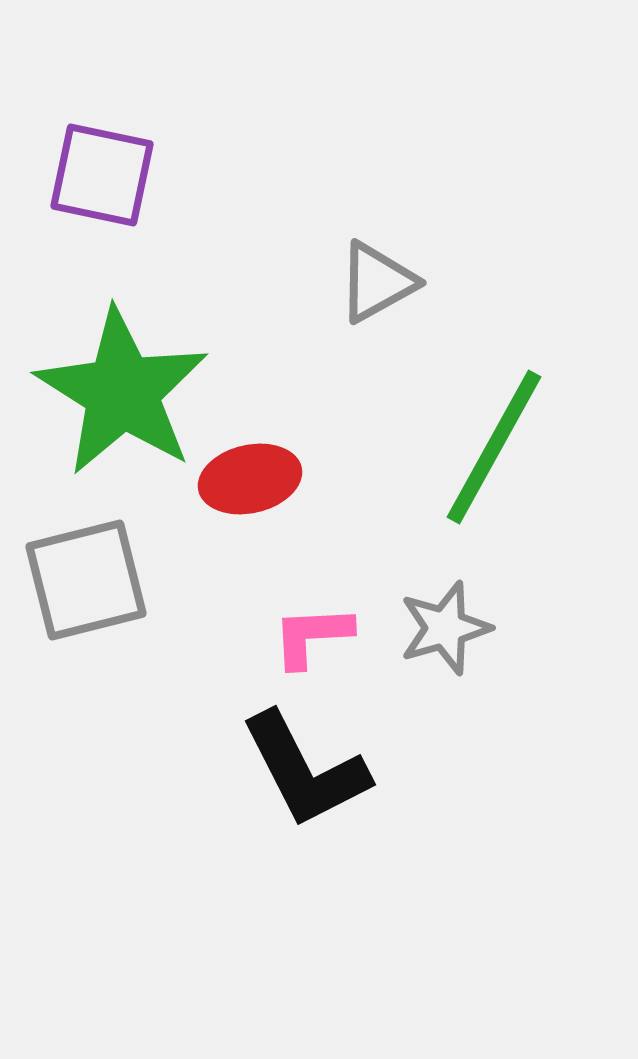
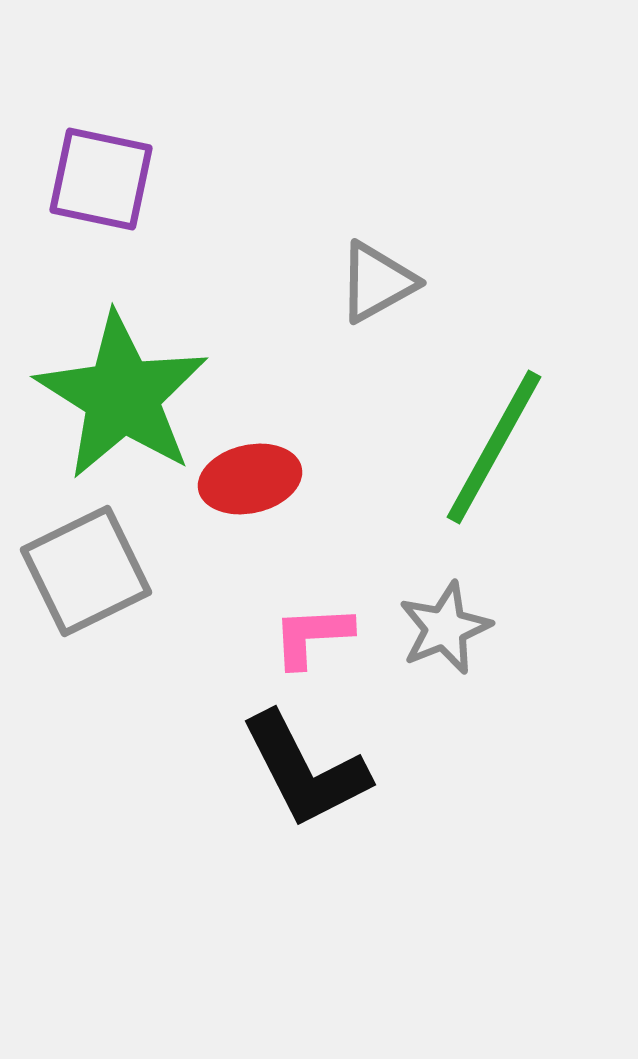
purple square: moved 1 px left, 4 px down
green star: moved 4 px down
gray square: moved 9 px up; rotated 12 degrees counterclockwise
gray star: rotated 6 degrees counterclockwise
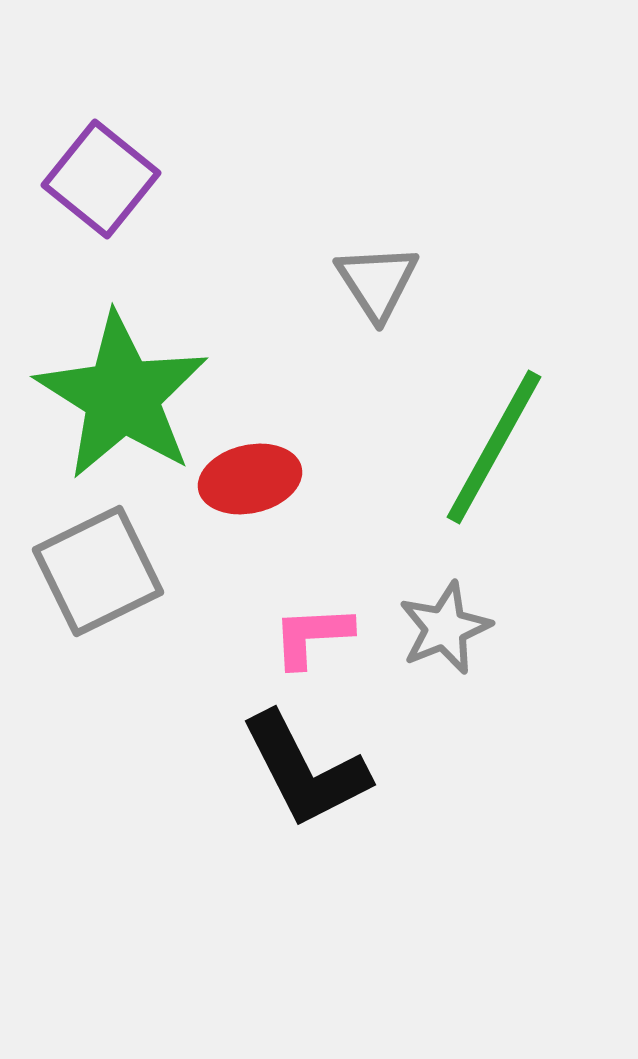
purple square: rotated 27 degrees clockwise
gray triangle: rotated 34 degrees counterclockwise
gray square: moved 12 px right
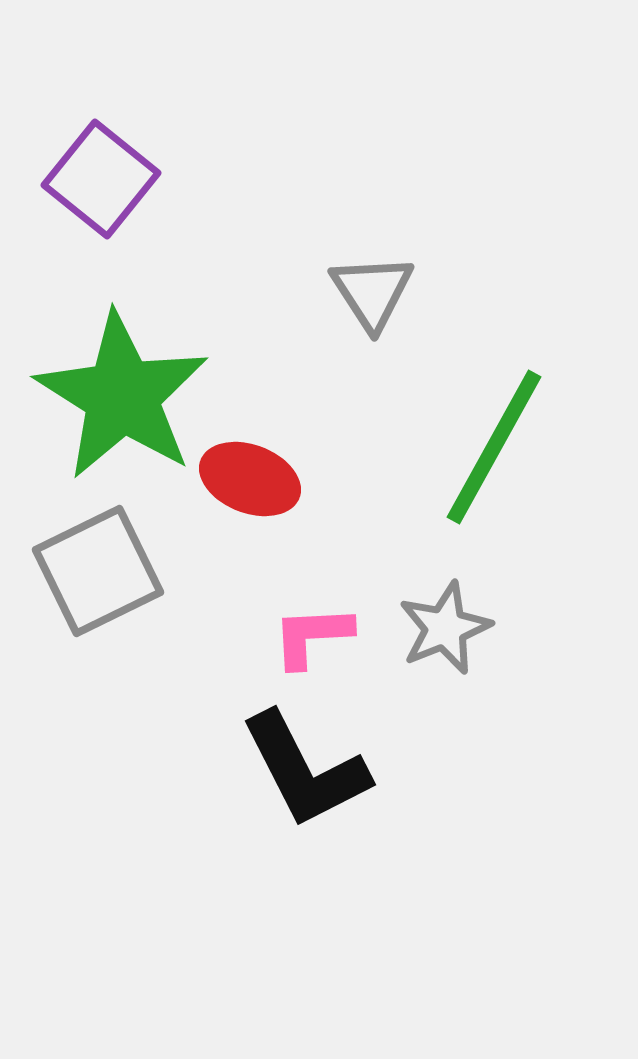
gray triangle: moved 5 px left, 10 px down
red ellipse: rotated 34 degrees clockwise
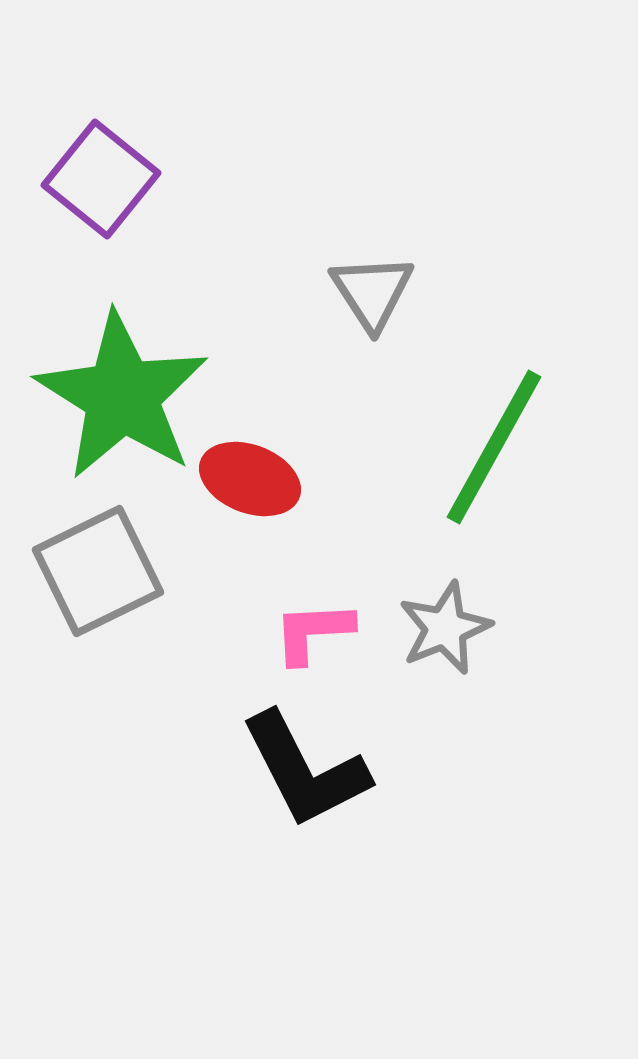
pink L-shape: moved 1 px right, 4 px up
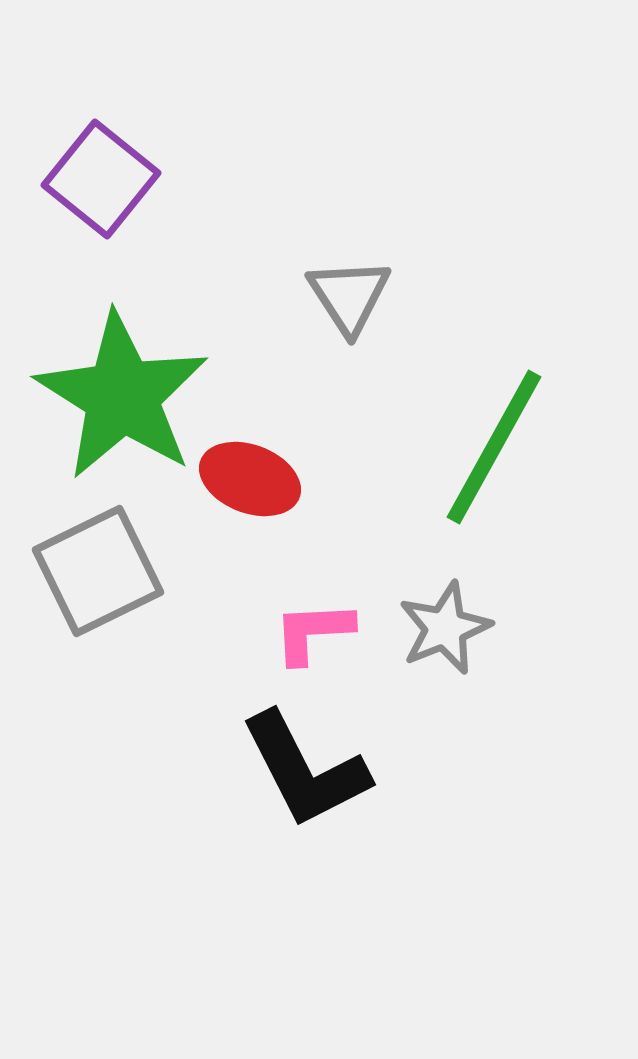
gray triangle: moved 23 px left, 4 px down
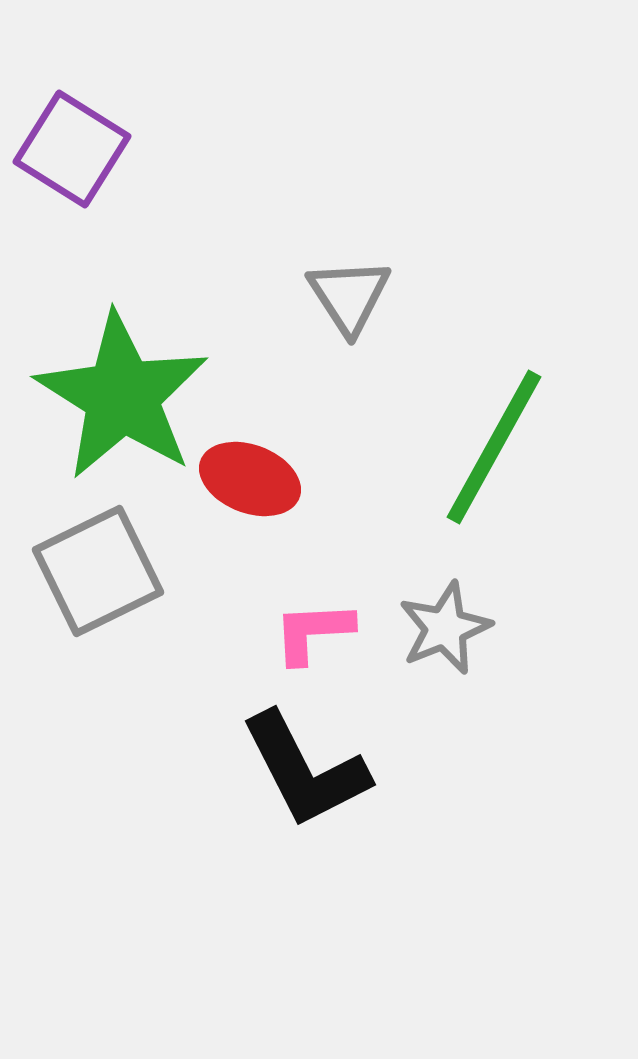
purple square: moved 29 px left, 30 px up; rotated 7 degrees counterclockwise
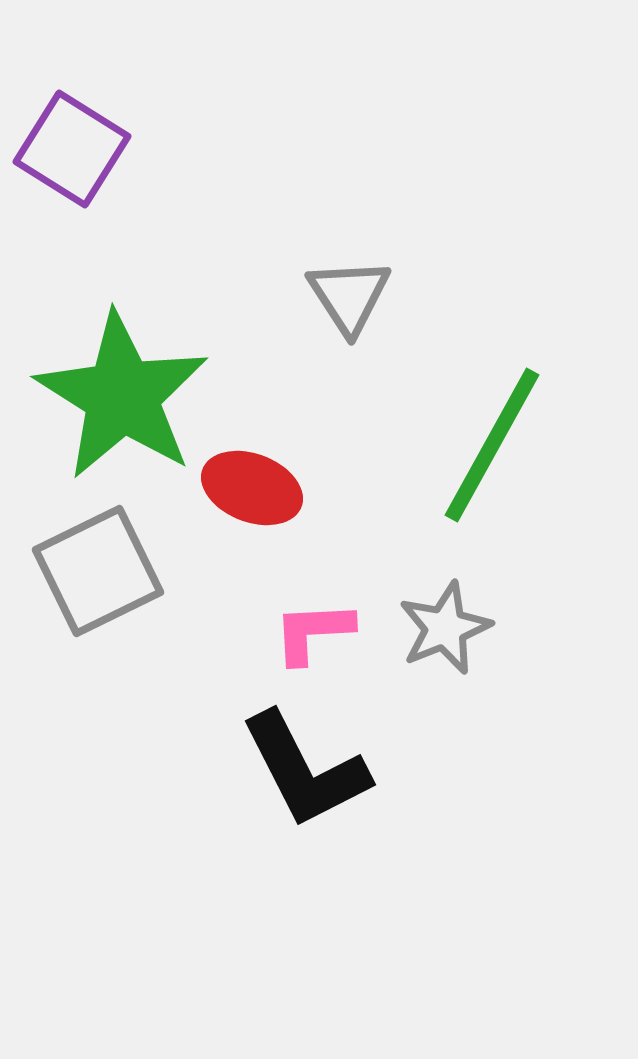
green line: moved 2 px left, 2 px up
red ellipse: moved 2 px right, 9 px down
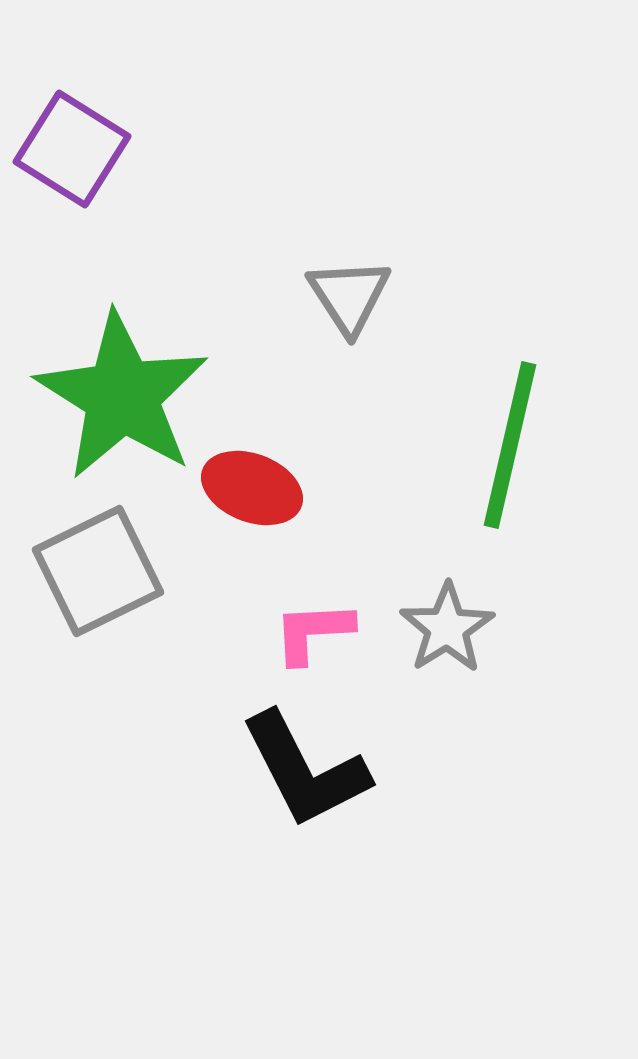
green line: moved 18 px right; rotated 16 degrees counterclockwise
gray star: moved 2 px right; rotated 10 degrees counterclockwise
